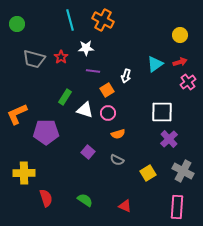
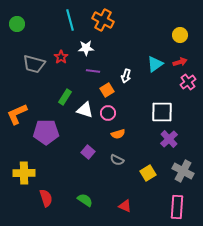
gray trapezoid: moved 5 px down
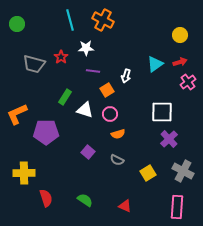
pink circle: moved 2 px right, 1 px down
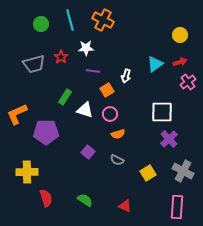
green circle: moved 24 px right
gray trapezoid: rotated 30 degrees counterclockwise
yellow cross: moved 3 px right, 1 px up
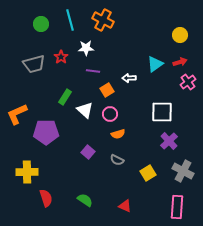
white arrow: moved 3 px right, 2 px down; rotated 72 degrees clockwise
white triangle: rotated 24 degrees clockwise
purple cross: moved 2 px down
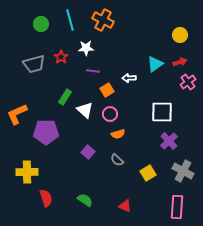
gray semicircle: rotated 16 degrees clockwise
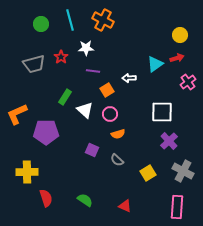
red arrow: moved 3 px left, 4 px up
purple square: moved 4 px right, 2 px up; rotated 16 degrees counterclockwise
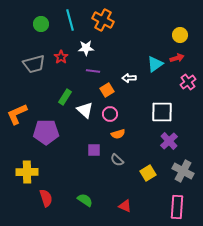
purple square: moved 2 px right; rotated 24 degrees counterclockwise
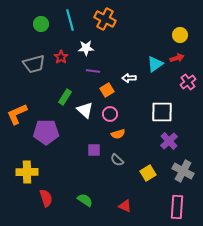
orange cross: moved 2 px right, 1 px up
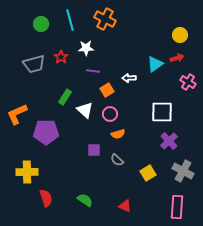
pink cross: rotated 21 degrees counterclockwise
